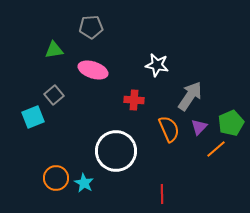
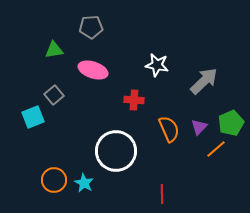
gray arrow: moved 14 px right, 15 px up; rotated 12 degrees clockwise
orange circle: moved 2 px left, 2 px down
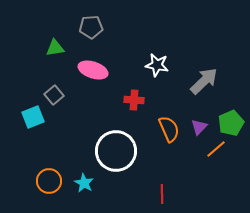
green triangle: moved 1 px right, 2 px up
orange circle: moved 5 px left, 1 px down
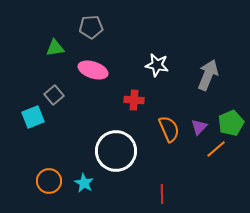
gray arrow: moved 4 px right, 6 px up; rotated 24 degrees counterclockwise
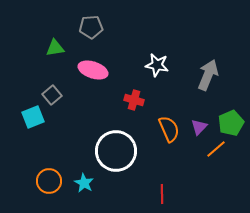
gray square: moved 2 px left
red cross: rotated 12 degrees clockwise
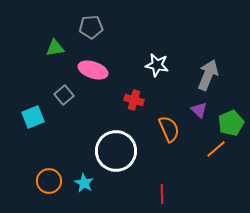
gray square: moved 12 px right
purple triangle: moved 17 px up; rotated 30 degrees counterclockwise
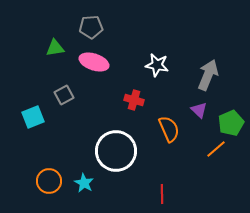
pink ellipse: moved 1 px right, 8 px up
gray square: rotated 12 degrees clockwise
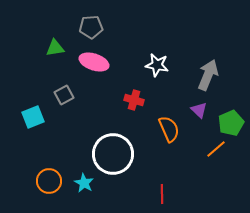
white circle: moved 3 px left, 3 px down
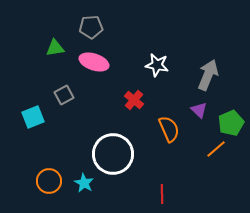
red cross: rotated 24 degrees clockwise
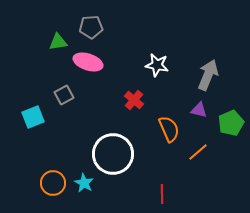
green triangle: moved 3 px right, 6 px up
pink ellipse: moved 6 px left
purple triangle: rotated 30 degrees counterclockwise
orange line: moved 18 px left, 3 px down
orange circle: moved 4 px right, 2 px down
